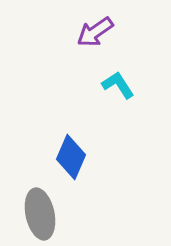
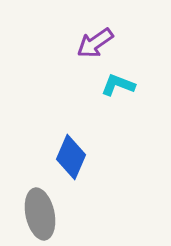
purple arrow: moved 11 px down
cyan L-shape: rotated 36 degrees counterclockwise
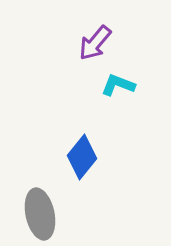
purple arrow: rotated 15 degrees counterclockwise
blue diamond: moved 11 px right; rotated 15 degrees clockwise
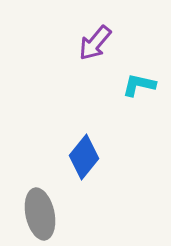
cyan L-shape: moved 21 px right; rotated 8 degrees counterclockwise
blue diamond: moved 2 px right
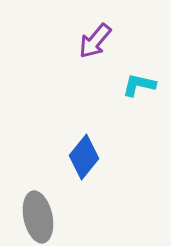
purple arrow: moved 2 px up
gray ellipse: moved 2 px left, 3 px down
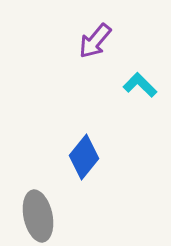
cyan L-shape: moved 1 px right; rotated 32 degrees clockwise
gray ellipse: moved 1 px up
